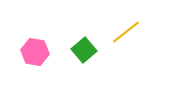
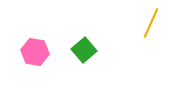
yellow line: moved 25 px right, 9 px up; rotated 28 degrees counterclockwise
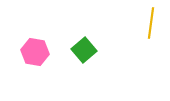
yellow line: rotated 16 degrees counterclockwise
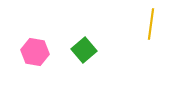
yellow line: moved 1 px down
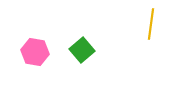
green square: moved 2 px left
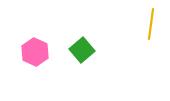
pink hexagon: rotated 16 degrees clockwise
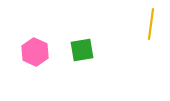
green square: rotated 30 degrees clockwise
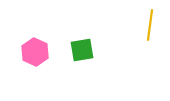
yellow line: moved 1 px left, 1 px down
